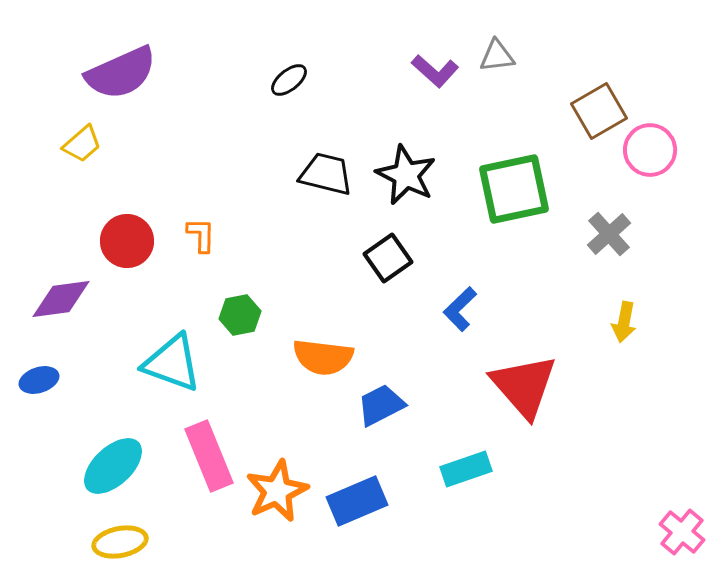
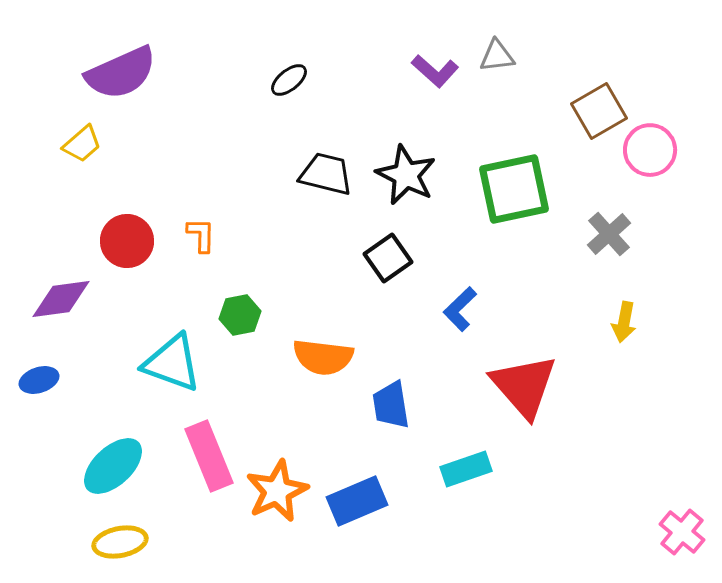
blue trapezoid: moved 10 px right; rotated 72 degrees counterclockwise
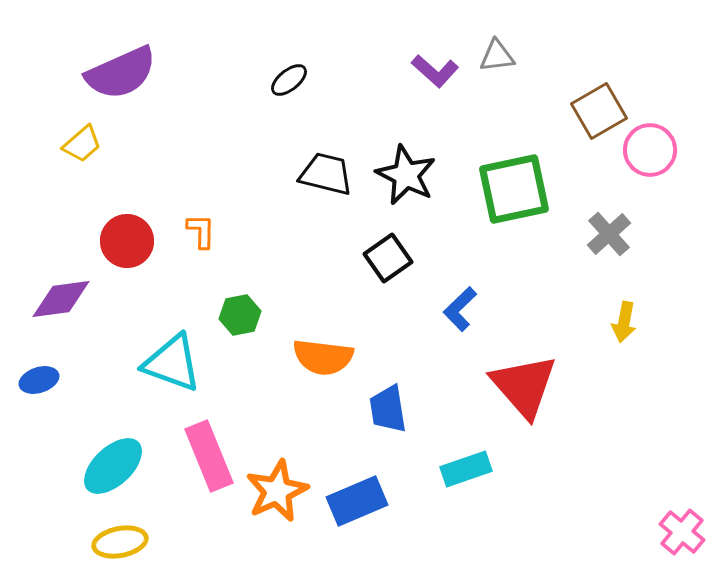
orange L-shape: moved 4 px up
blue trapezoid: moved 3 px left, 4 px down
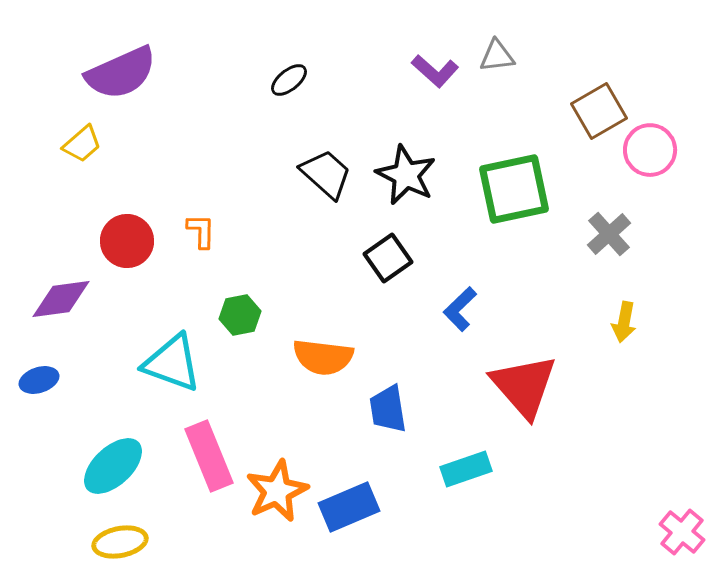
black trapezoid: rotated 28 degrees clockwise
blue rectangle: moved 8 px left, 6 px down
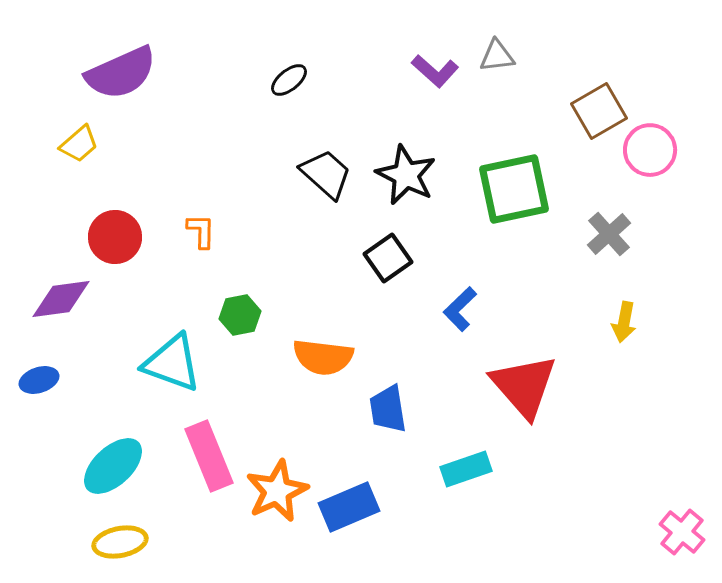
yellow trapezoid: moved 3 px left
red circle: moved 12 px left, 4 px up
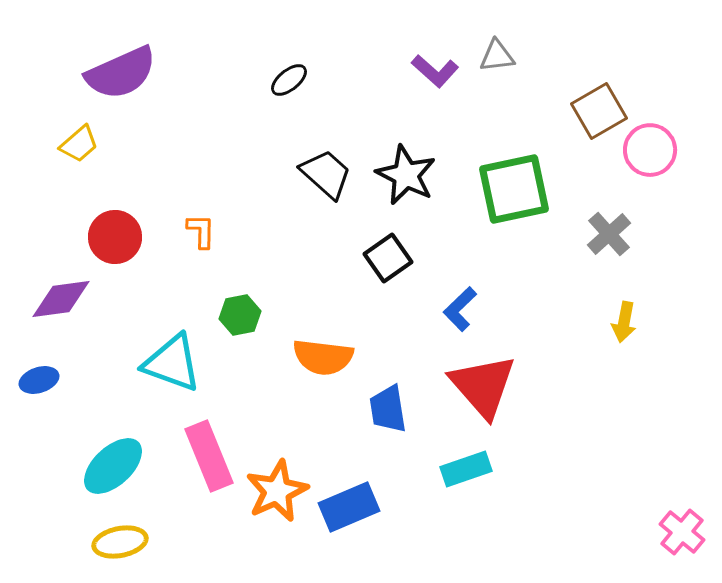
red triangle: moved 41 px left
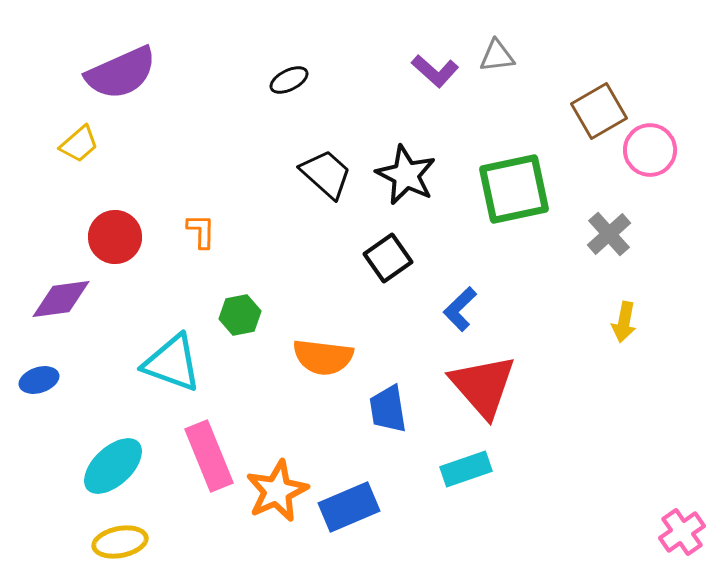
black ellipse: rotated 12 degrees clockwise
pink cross: rotated 15 degrees clockwise
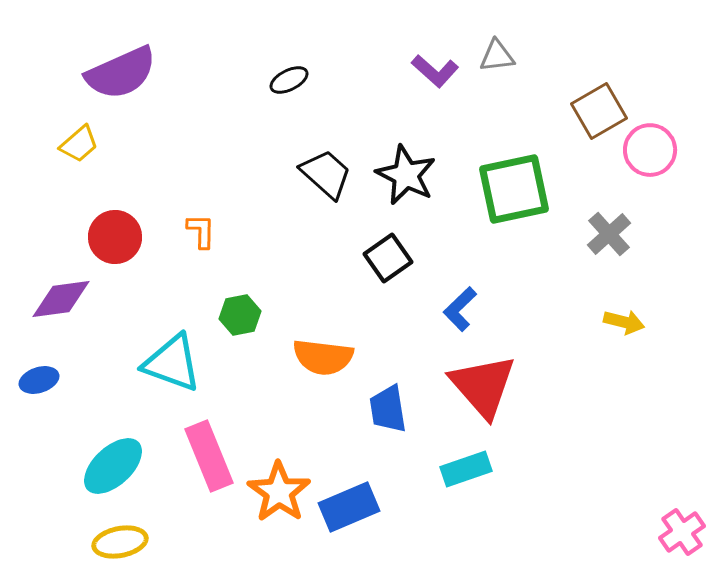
yellow arrow: rotated 87 degrees counterclockwise
orange star: moved 2 px right, 1 px down; rotated 12 degrees counterclockwise
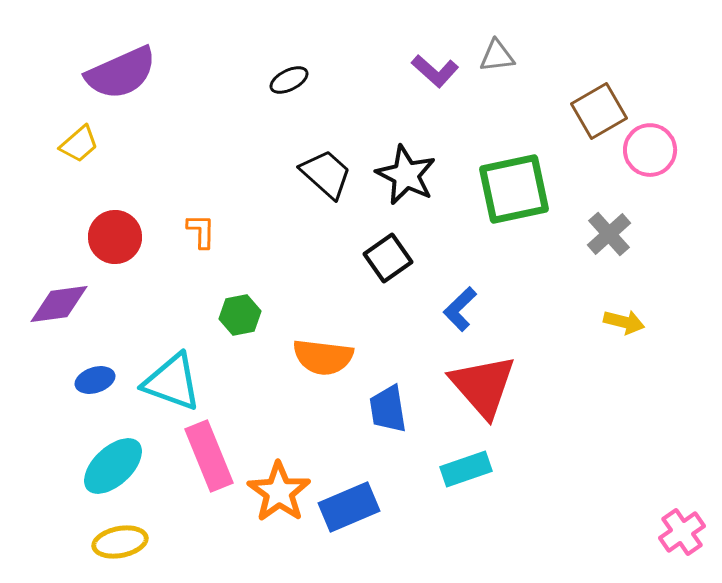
purple diamond: moved 2 px left, 5 px down
cyan triangle: moved 19 px down
blue ellipse: moved 56 px right
